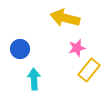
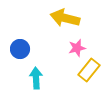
cyan arrow: moved 2 px right, 1 px up
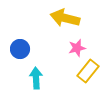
yellow rectangle: moved 1 px left, 1 px down
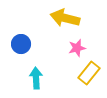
blue circle: moved 1 px right, 5 px up
yellow rectangle: moved 1 px right, 2 px down
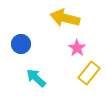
pink star: rotated 24 degrees counterclockwise
cyan arrow: rotated 45 degrees counterclockwise
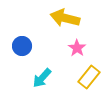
blue circle: moved 1 px right, 2 px down
yellow rectangle: moved 4 px down
cyan arrow: moved 6 px right; rotated 90 degrees counterclockwise
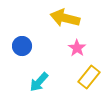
cyan arrow: moved 3 px left, 4 px down
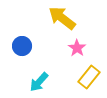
yellow arrow: moved 3 px left; rotated 24 degrees clockwise
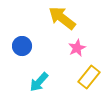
pink star: rotated 12 degrees clockwise
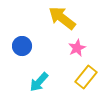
yellow rectangle: moved 3 px left
